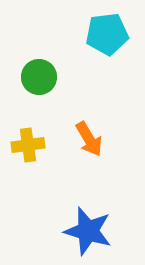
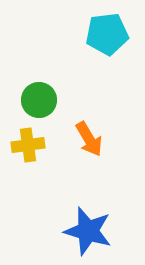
green circle: moved 23 px down
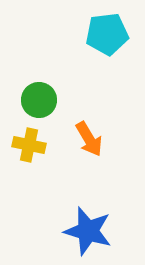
yellow cross: moved 1 px right; rotated 20 degrees clockwise
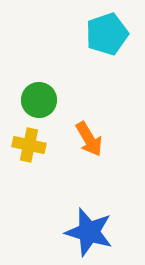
cyan pentagon: rotated 12 degrees counterclockwise
blue star: moved 1 px right, 1 px down
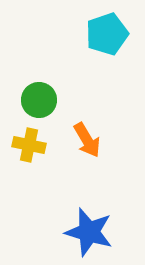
orange arrow: moved 2 px left, 1 px down
